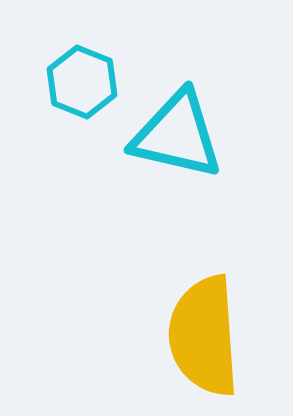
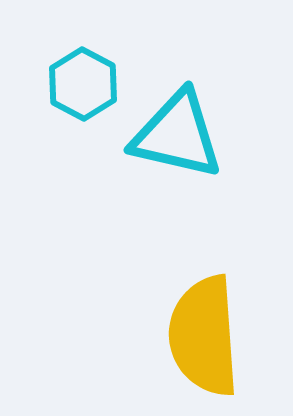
cyan hexagon: moved 1 px right, 2 px down; rotated 6 degrees clockwise
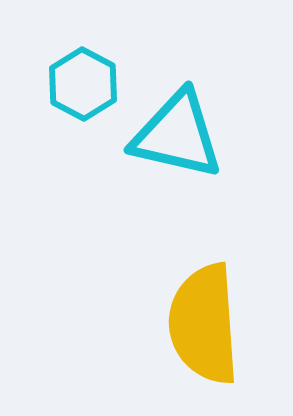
yellow semicircle: moved 12 px up
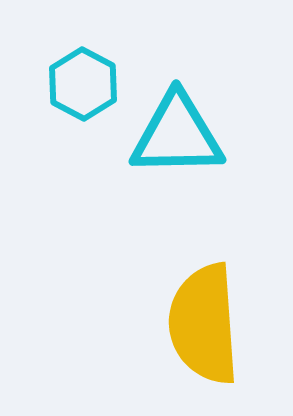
cyan triangle: rotated 14 degrees counterclockwise
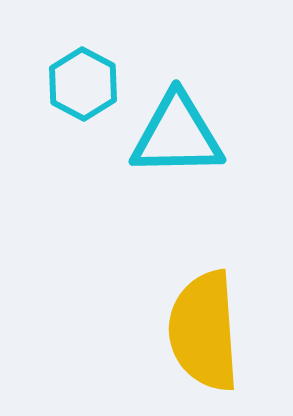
yellow semicircle: moved 7 px down
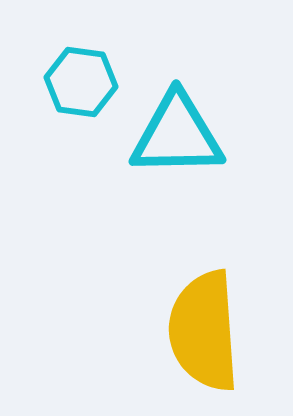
cyan hexagon: moved 2 px left, 2 px up; rotated 20 degrees counterclockwise
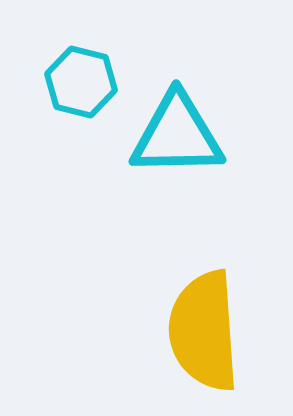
cyan hexagon: rotated 6 degrees clockwise
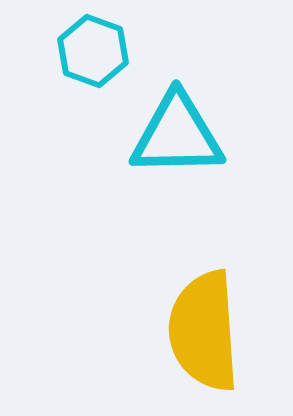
cyan hexagon: moved 12 px right, 31 px up; rotated 6 degrees clockwise
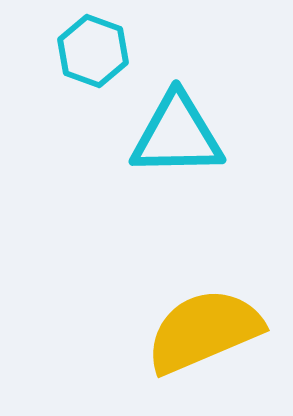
yellow semicircle: rotated 71 degrees clockwise
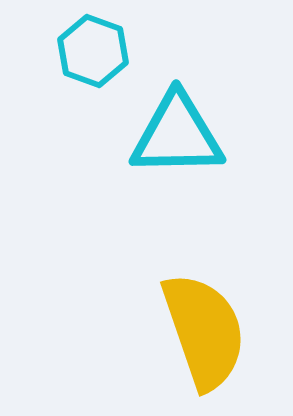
yellow semicircle: rotated 94 degrees clockwise
